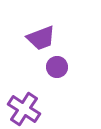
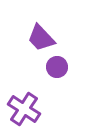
purple trapezoid: rotated 68 degrees clockwise
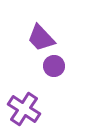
purple circle: moved 3 px left, 1 px up
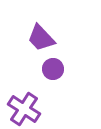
purple circle: moved 1 px left, 3 px down
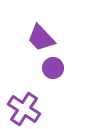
purple circle: moved 1 px up
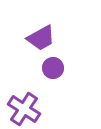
purple trapezoid: rotated 76 degrees counterclockwise
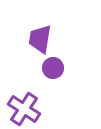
purple trapezoid: moved 1 px left, 1 px down; rotated 128 degrees clockwise
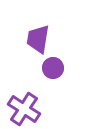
purple trapezoid: moved 2 px left
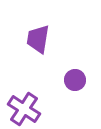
purple circle: moved 22 px right, 12 px down
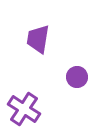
purple circle: moved 2 px right, 3 px up
